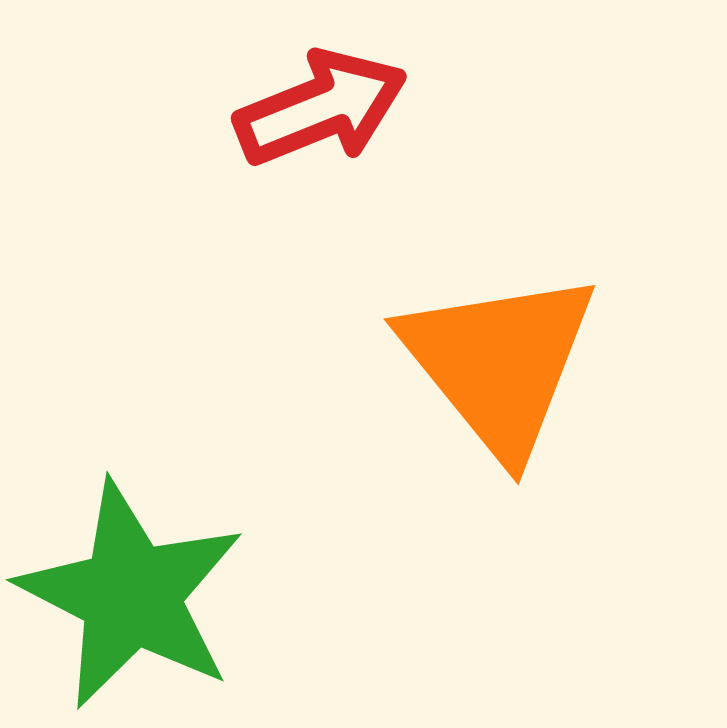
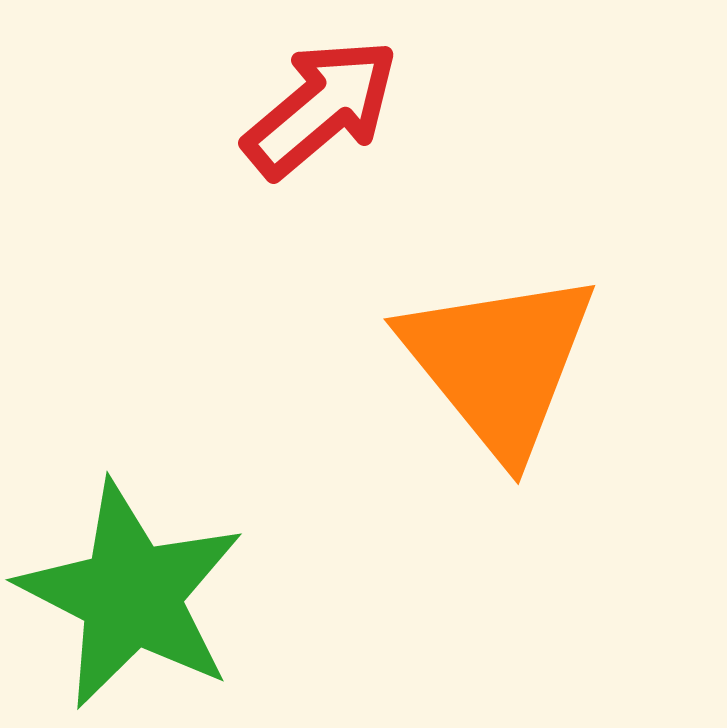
red arrow: rotated 18 degrees counterclockwise
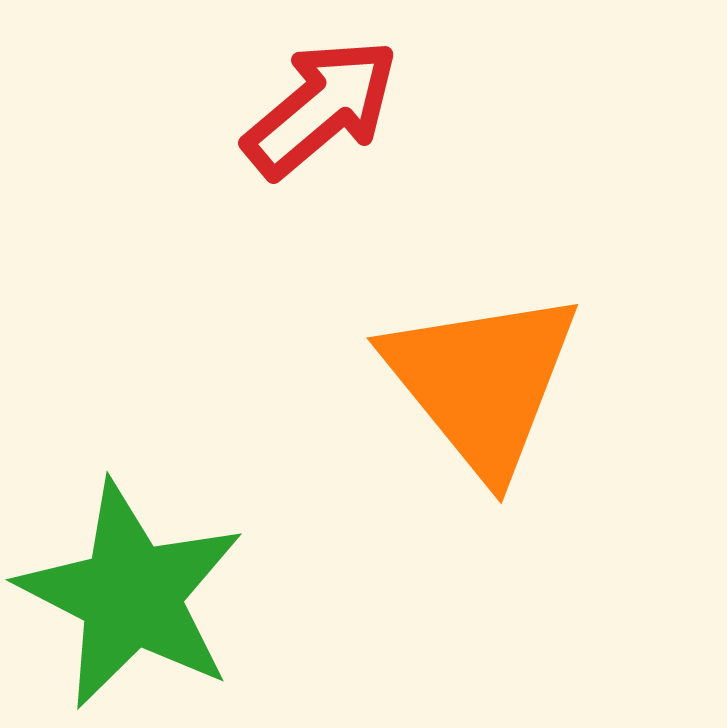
orange triangle: moved 17 px left, 19 px down
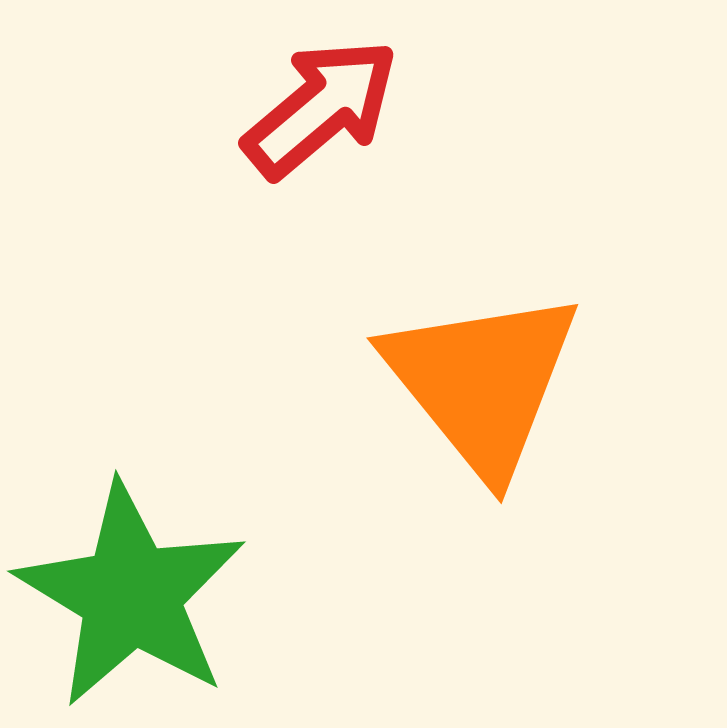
green star: rotated 4 degrees clockwise
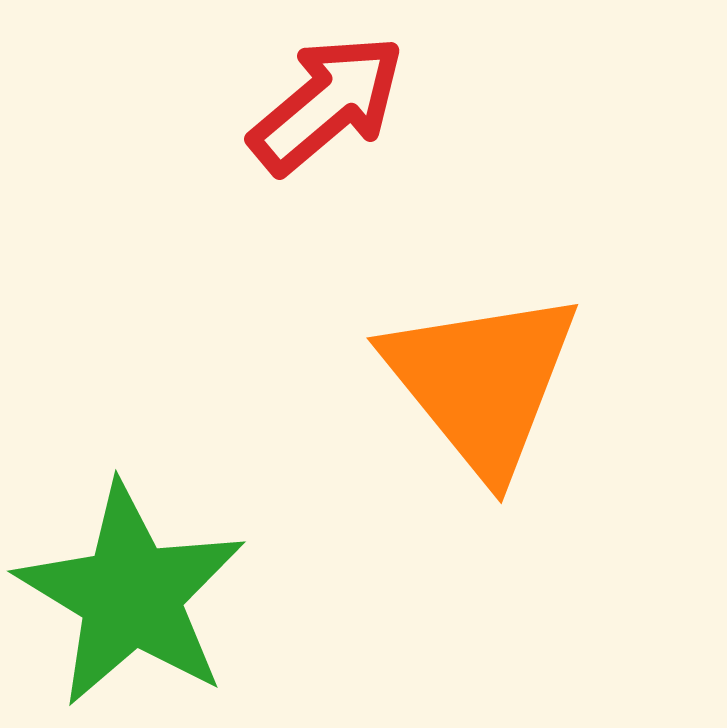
red arrow: moved 6 px right, 4 px up
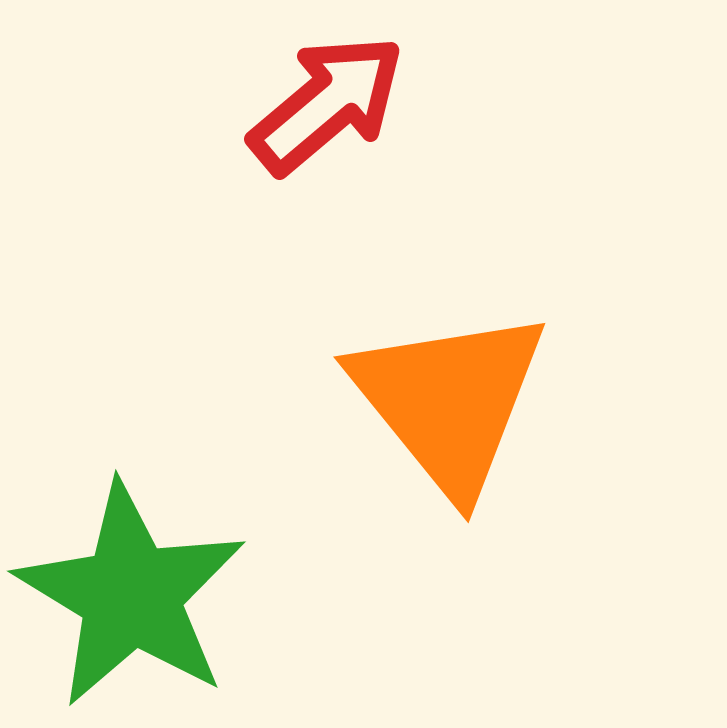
orange triangle: moved 33 px left, 19 px down
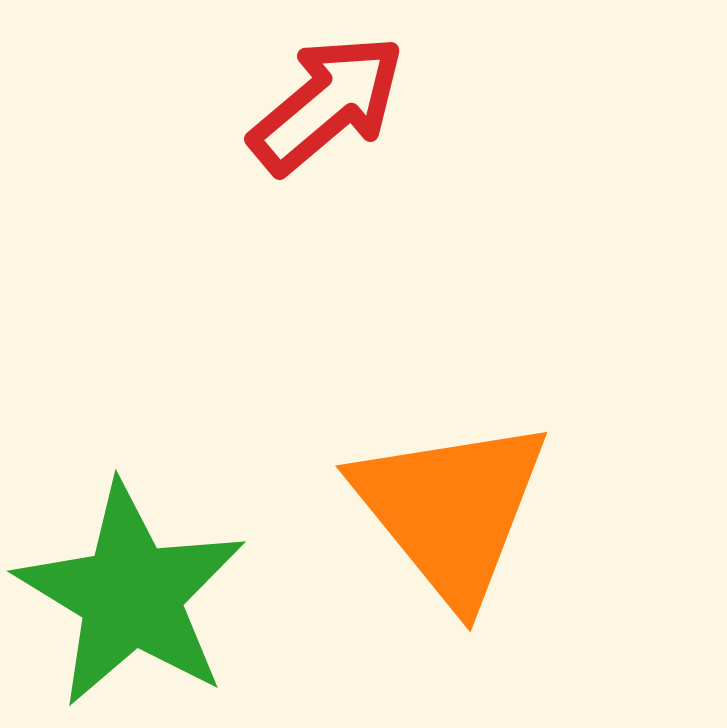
orange triangle: moved 2 px right, 109 px down
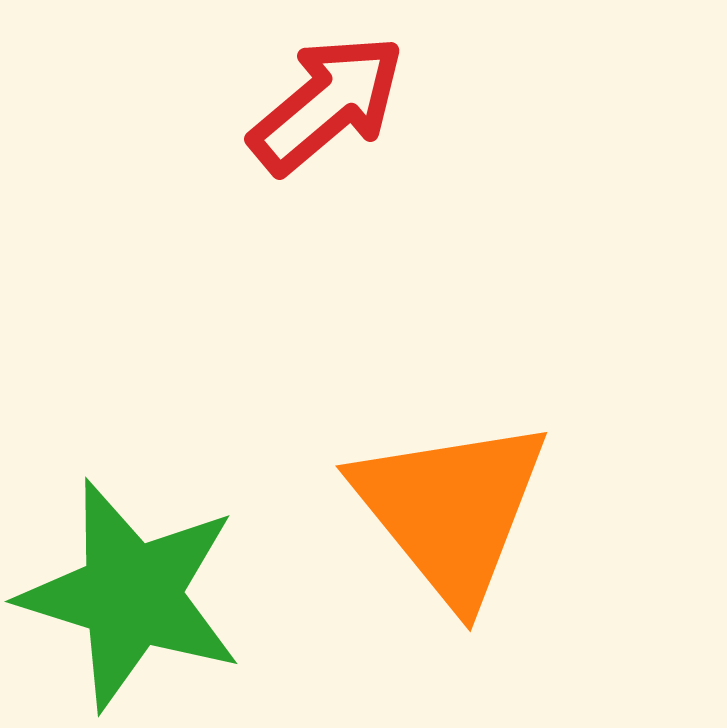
green star: rotated 14 degrees counterclockwise
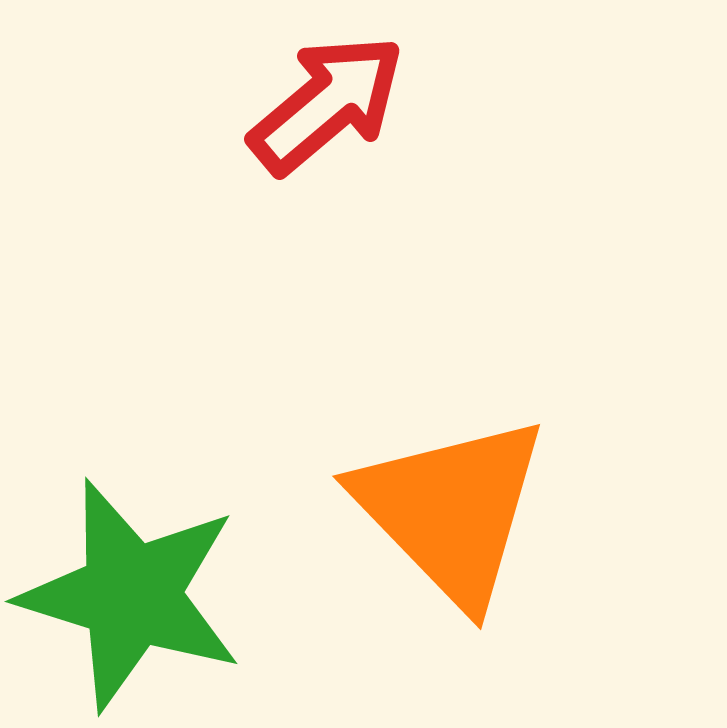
orange triangle: rotated 5 degrees counterclockwise
